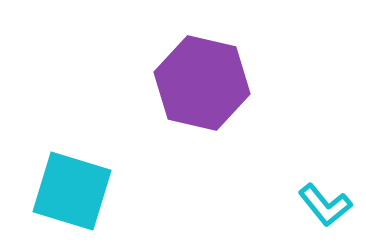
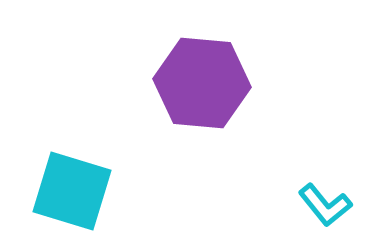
purple hexagon: rotated 8 degrees counterclockwise
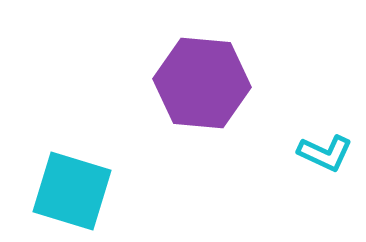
cyan L-shape: moved 52 px up; rotated 26 degrees counterclockwise
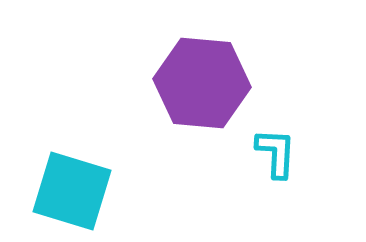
cyan L-shape: moved 49 px left; rotated 112 degrees counterclockwise
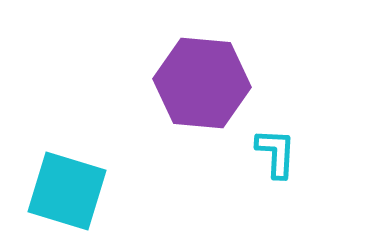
cyan square: moved 5 px left
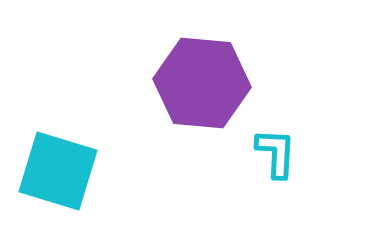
cyan square: moved 9 px left, 20 px up
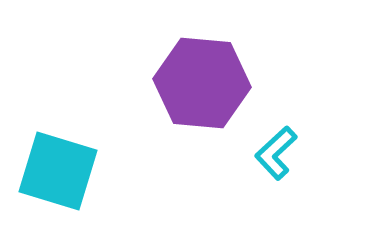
cyan L-shape: rotated 136 degrees counterclockwise
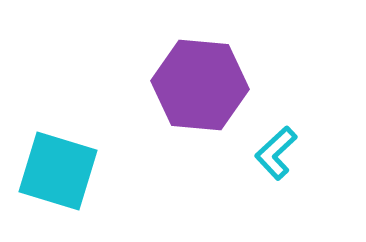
purple hexagon: moved 2 px left, 2 px down
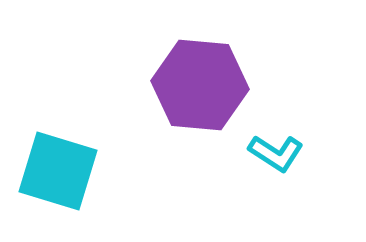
cyan L-shape: rotated 104 degrees counterclockwise
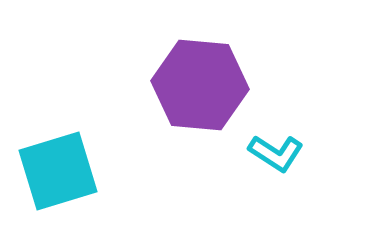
cyan square: rotated 34 degrees counterclockwise
